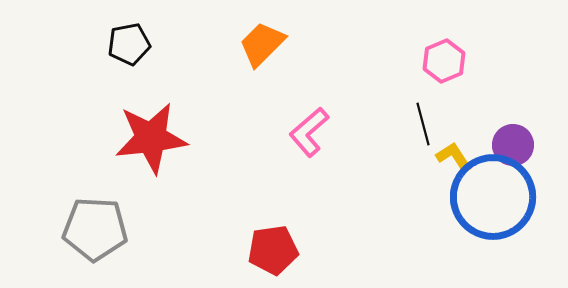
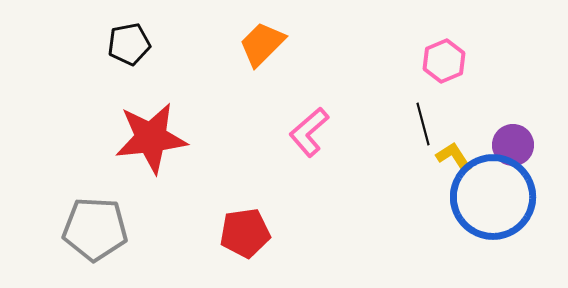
red pentagon: moved 28 px left, 17 px up
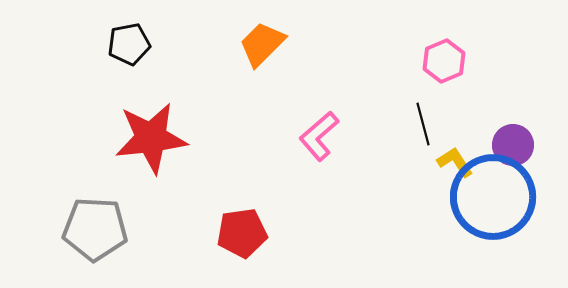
pink L-shape: moved 10 px right, 4 px down
yellow L-shape: moved 1 px right, 5 px down
red pentagon: moved 3 px left
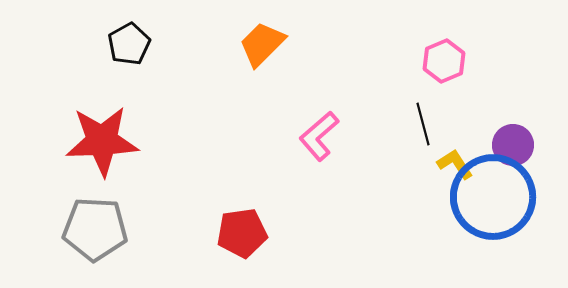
black pentagon: rotated 18 degrees counterclockwise
red star: moved 49 px left, 3 px down; rotated 4 degrees clockwise
yellow L-shape: moved 2 px down
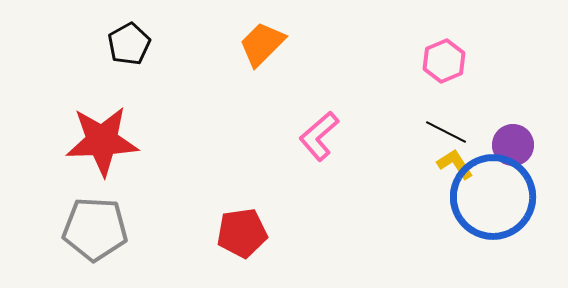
black line: moved 23 px right, 8 px down; rotated 48 degrees counterclockwise
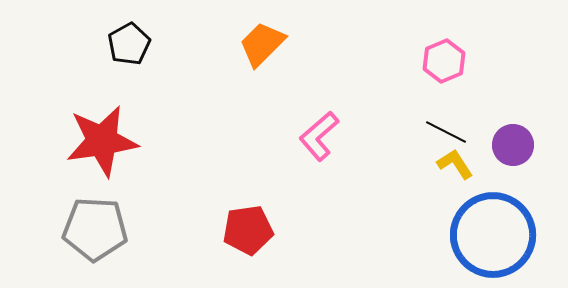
red star: rotated 6 degrees counterclockwise
blue circle: moved 38 px down
red pentagon: moved 6 px right, 3 px up
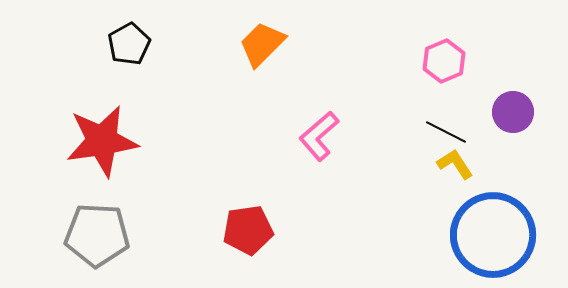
purple circle: moved 33 px up
gray pentagon: moved 2 px right, 6 px down
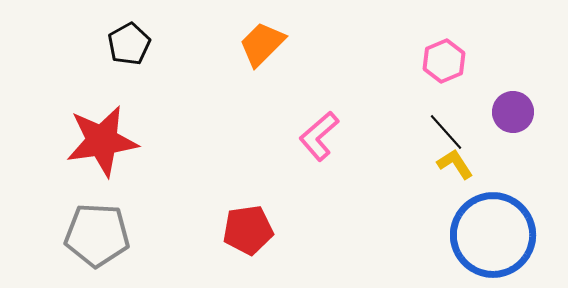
black line: rotated 21 degrees clockwise
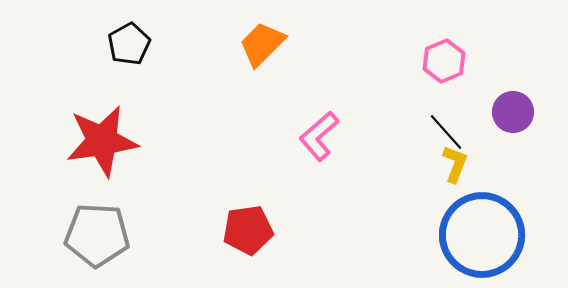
yellow L-shape: rotated 54 degrees clockwise
blue circle: moved 11 px left
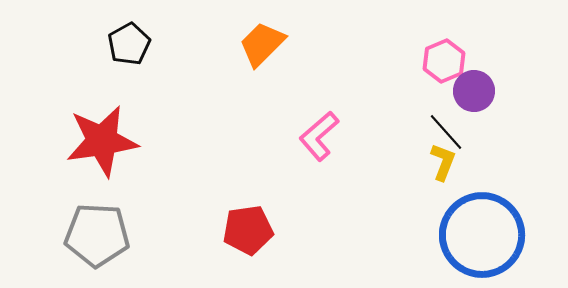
purple circle: moved 39 px left, 21 px up
yellow L-shape: moved 12 px left, 2 px up
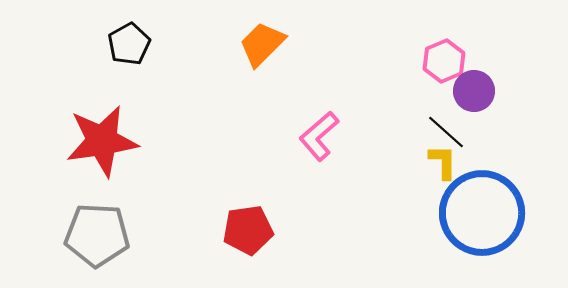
black line: rotated 6 degrees counterclockwise
yellow L-shape: rotated 21 degrees counterclockwise
blue circle: moved 22 px up
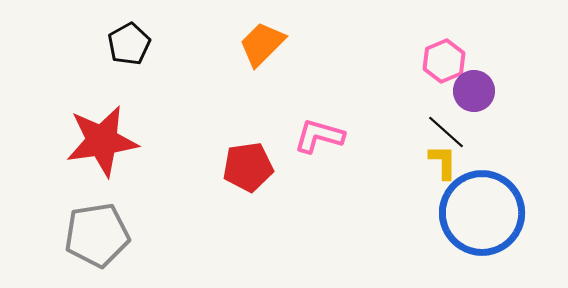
pink L-shape: rotated 57 degrees clockwise
red pentagon: moved 63 px up
gray pentagon: rotated 12 degrees counterclockwise
